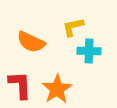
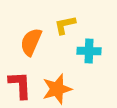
yellow L-shape: moved 8 px left, 2 px up
orange semicircle: rotated 88 degrees clockwise
orange star: rotated 16 degrees clockwise
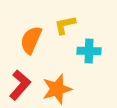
orange semicircle: moved 2 px up
red L-shape: rotated 44 degrees clockwise
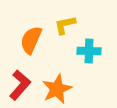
orange star: rotated 8 degrees counterclockwise
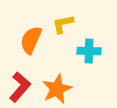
yellow L-shape: moved 2 px left, 1 px up
red L-shape: moved 2 px down
